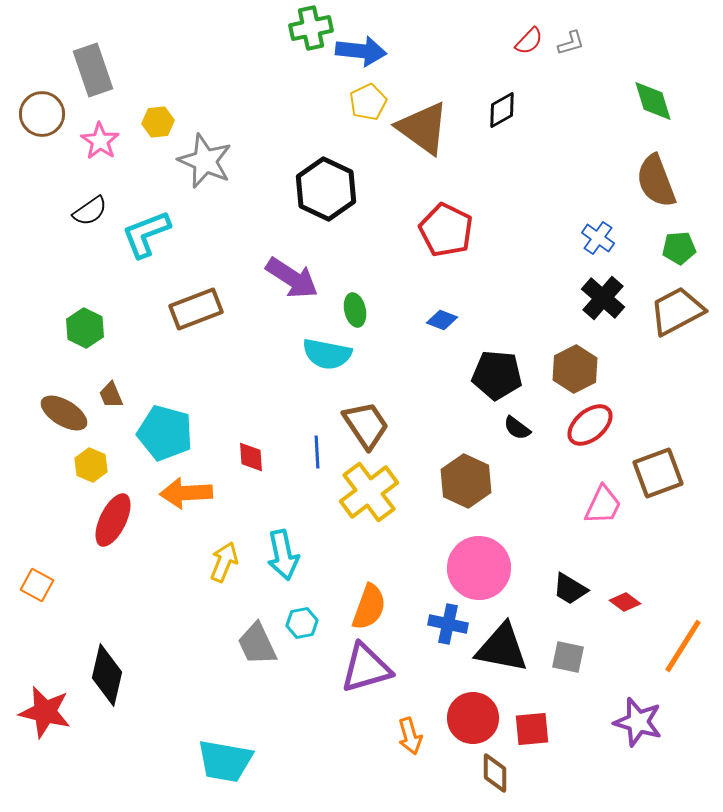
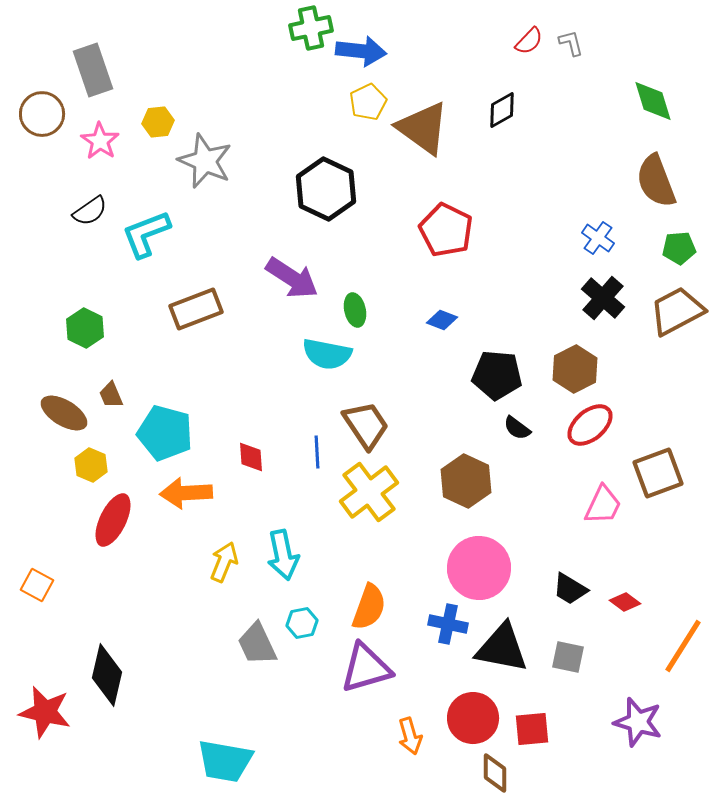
gray L-shape at (571, 43): rotated 88 degrees counterclockwise
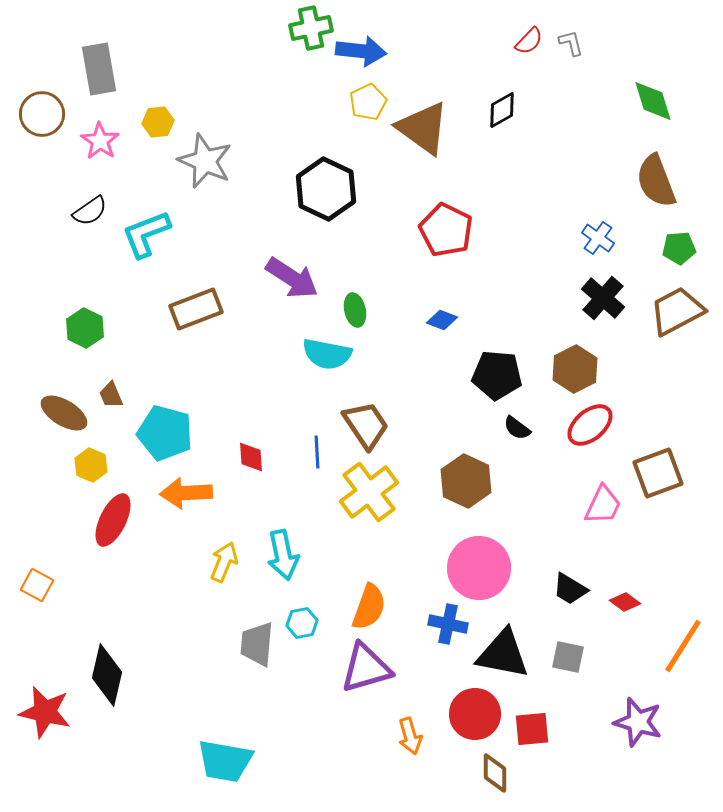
gray rectangle at (93, 70): moved 6 px right, 1 px up; rotated 9 degrees clockwise
gray trapezoid at (257, 644): rotated 30 degrees clockwise
black triangle at (502, 648): moved 1 px right, 6 px down
red circle at (473, 718): moved 2 px right, 4 px up
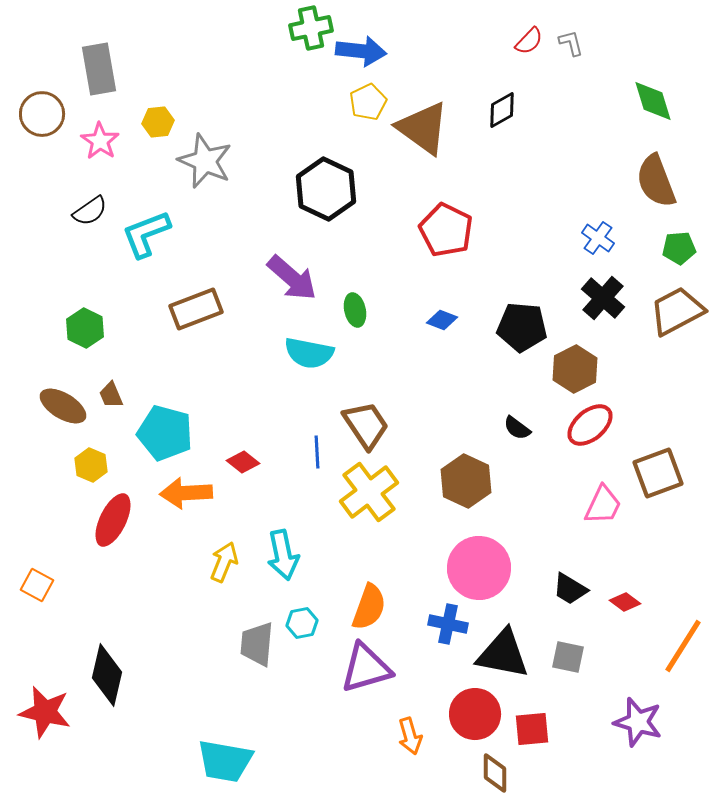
purple arrow at (292, 278): rotated 8 degrees clockwise
cyan semicircle at (327, 354): moved 18 px left, 1 px up
black pentagon at (497, 375): moved 25 px right, 48 px up
brown ellipse at (64, 413): moved 1 px left, 7 px up
red diamond at (251, 457): moved 8 px left, 5 px down; rotated 48 degrees counterclockwise
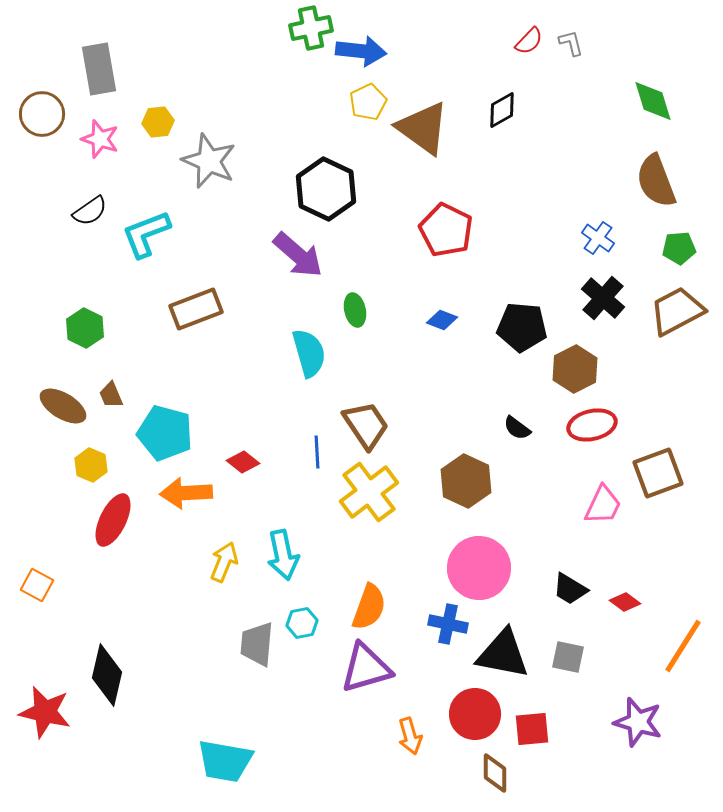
pink star at (100, 141): moved 2 px up; rotated 15 degrees counterclockwise
gray star at (205, 161): moved 4 px right
purple arrow at (292, 278): moved 6 px right, 23 px up
cyan semicircle at (309, 353): rotated 117 degrees counterclockwise
red ellipse at (590, 425): moved 2 px right; rotated 27 degrees clockwise
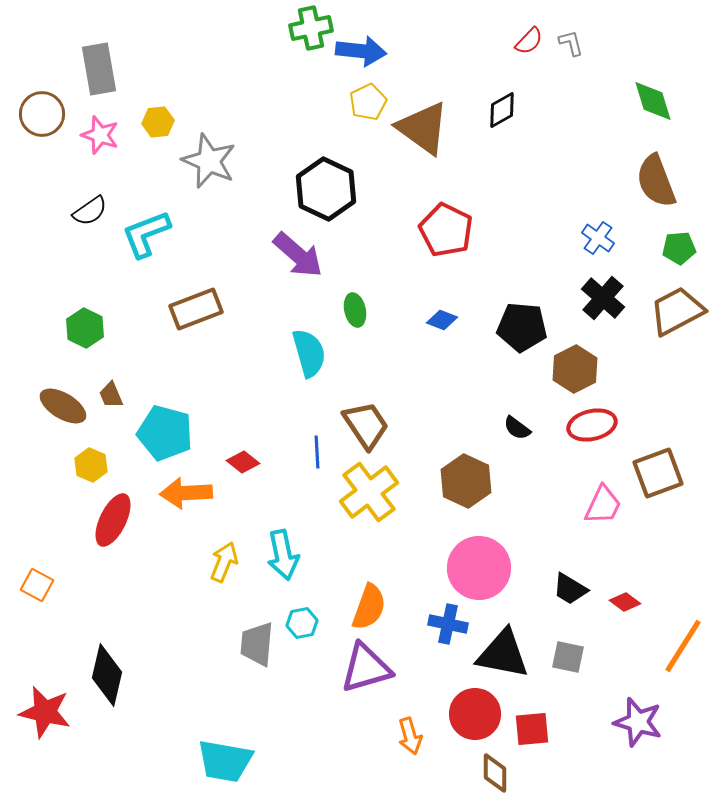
pink star at (100, 139): moved 4 px up
